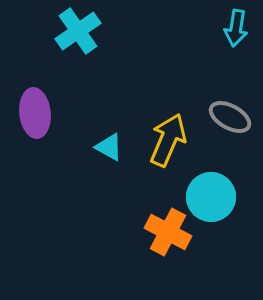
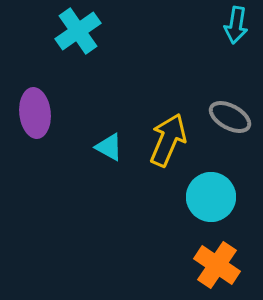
cyan arrow: moved 3 px up
orange cross: moved 49 px right, 33 px down; rotated 6 degrees clockwise
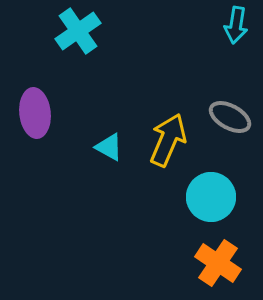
orange cross: moved 1 px right, 2 px up
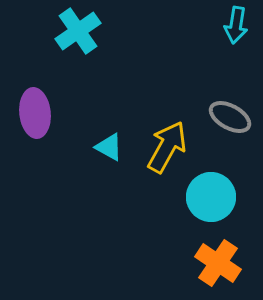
yellow arrow: moved 1 px left, 7 px down; rotated 6 degrees clockwise
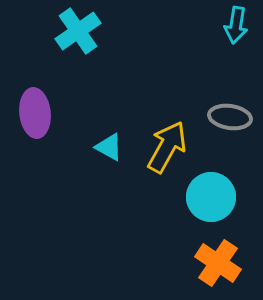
gray ellipse: rotated 21 degrees counterclockwise
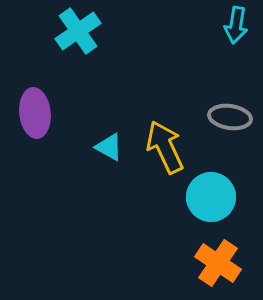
yellow arrow: moved 2 px left; rotated 54 degrees counterclockwise
